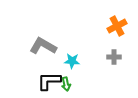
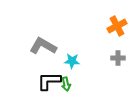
gray cross: moved 4 px right, 1 px down
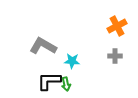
gray cross: moved 3 px left, 2 px up
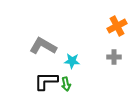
gray cross: moved 1 px left, 1 px down
black L-shape: moved 3 px left
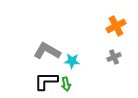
orange cross: moved 1 px left
gray L-shape: moved 4 px right, 5 px down
gray cross: rotated 24 degrees counterclockwise
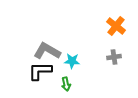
orange cross: rotated 24 degrees counterclockwise
gray cross: rotated 16 degrees clockwise
black L-shape: moved 6 px left, 10 px up
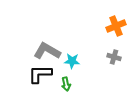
orange cross: rotated 30 degrees clockwise
gray cross: rotated 24 degrees clockwise
black L-shape: moved 3 px down
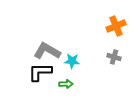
black L-shape: moved 2 px up
green arrow: rotated 80 degrees counterclockwise
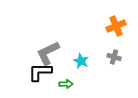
gray L-shape: moved 1 px right, 2 px down; rotated 56 degrees counterclockwise
cyan star: moved 9 px right; rotated 21 degrees clockwise
